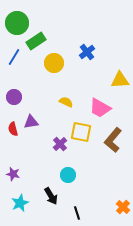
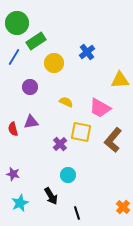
purple circle: moved 16 px right, 10 px up
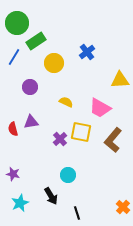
purple cross: moved 5 px up
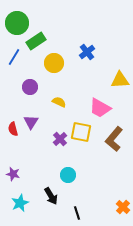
yellow semicircle: moved 7 px left
purple triangle: rotated 49 degrees counterclockwise
brown L-shape: moved 1 px right, 1 px up
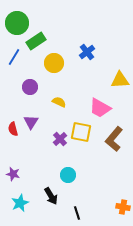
orange cross: rotated 32 degrees counterclockwise
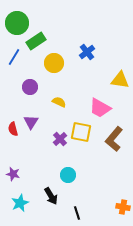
yellow triangle: rotated 12 degrees clockwise
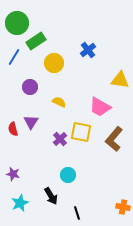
blue cross: moved 1 px right, 2 px up
pink trapezoid: moved 1 px up
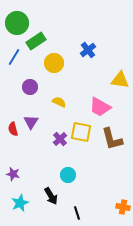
brown L-shape: moved 2 px left; rotated 55 degrees counterclockwise
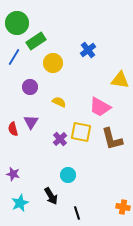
yellow circle: moved 1 px left
